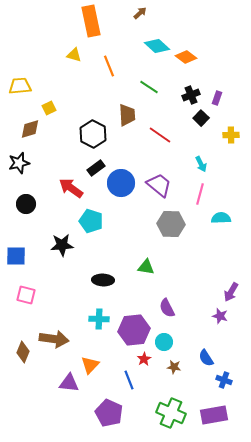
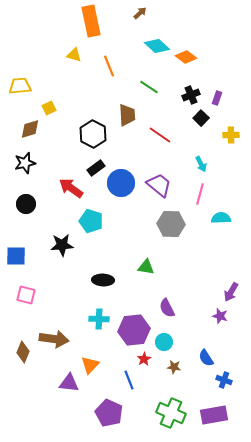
black star at (19, 163): moved 6 px right
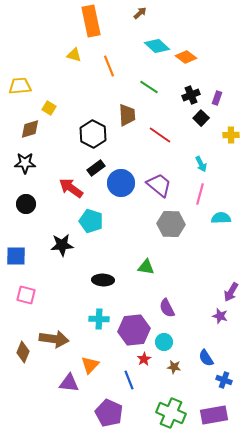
yellow square at (49, 108): rotated 32 degrees counterclockwise
black star at (25, 163): rotated 15 degrees clockwise
